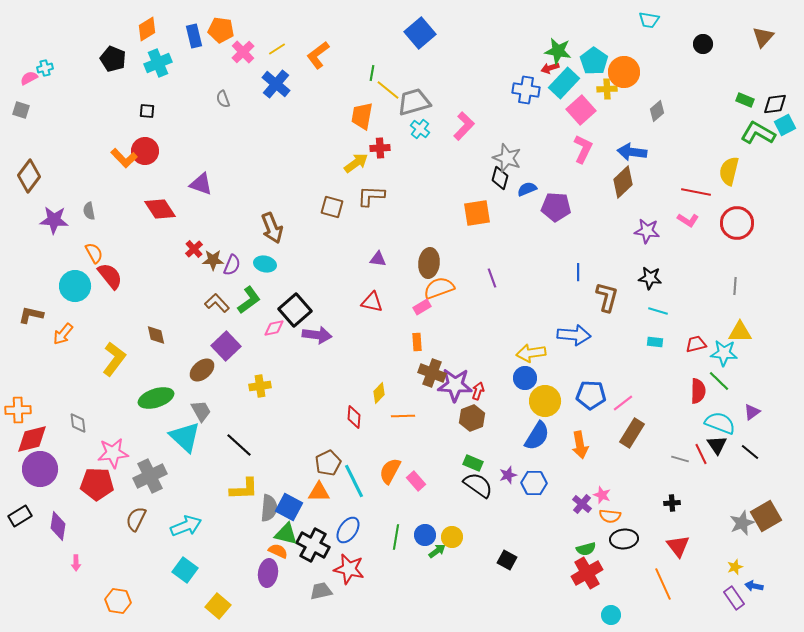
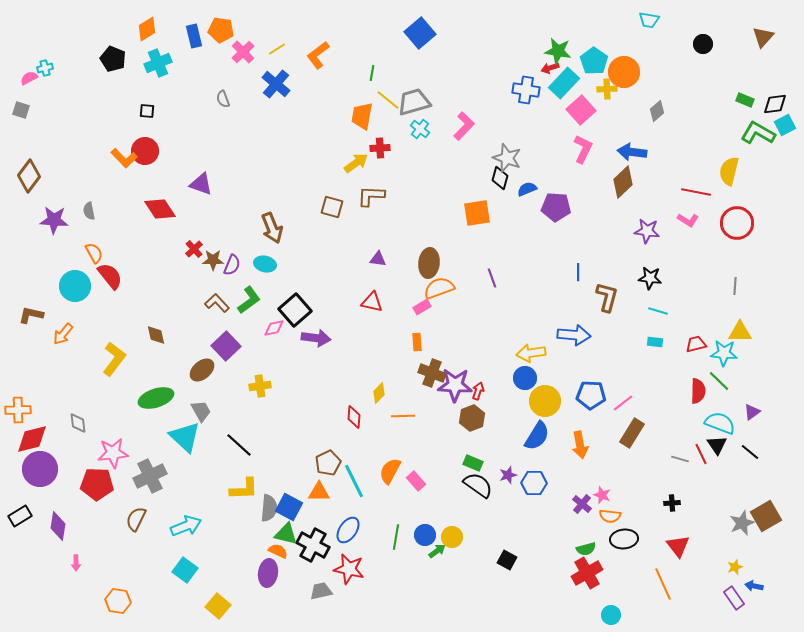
yellow line at (388, 90): moved 10 px down
purple arrow at (317, 335): moved 1 px left, 3 px down
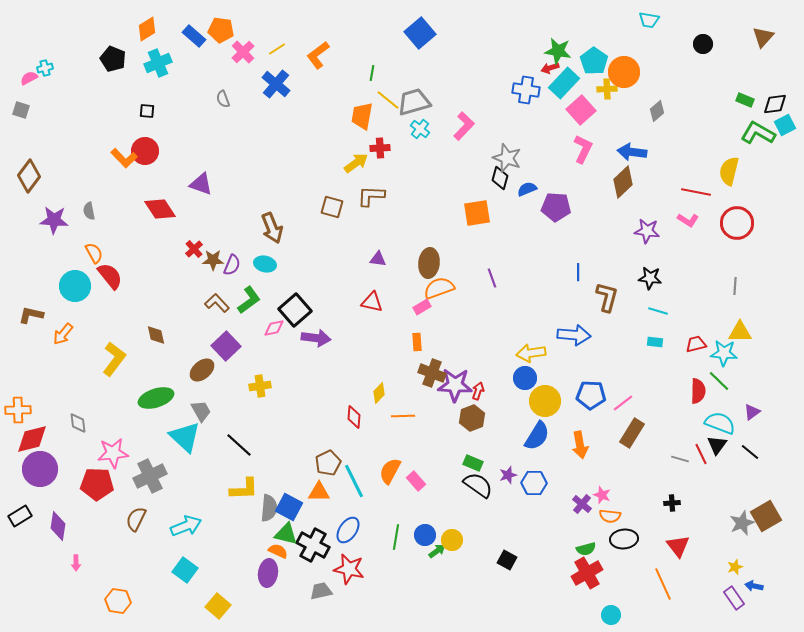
blue rectangle at (194, 36): rotated 35 degrees counterclockwise
black triangle at (717, 445): rotated 10 degrees clockwise
yellow circle at (452, 537): moved 3 px down
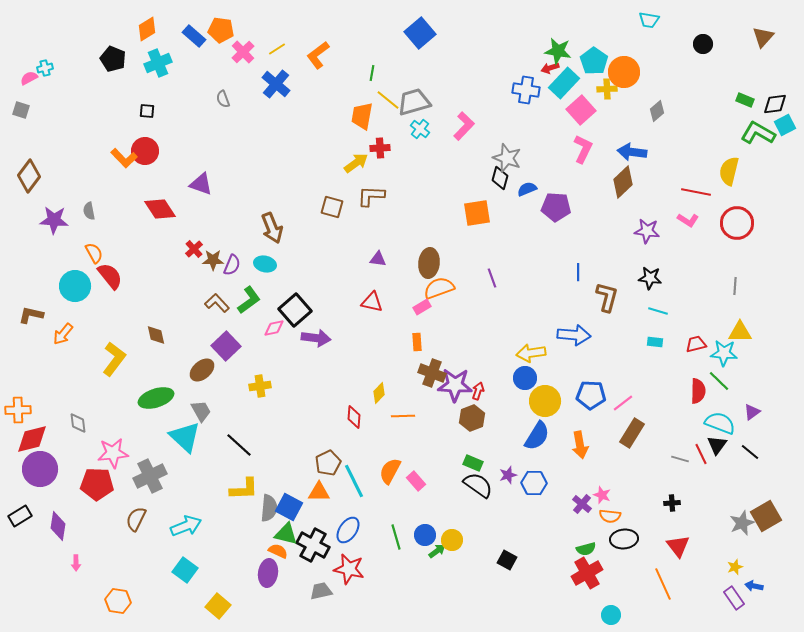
green line at (396, 537): rotated 25 degrees counterclockwise
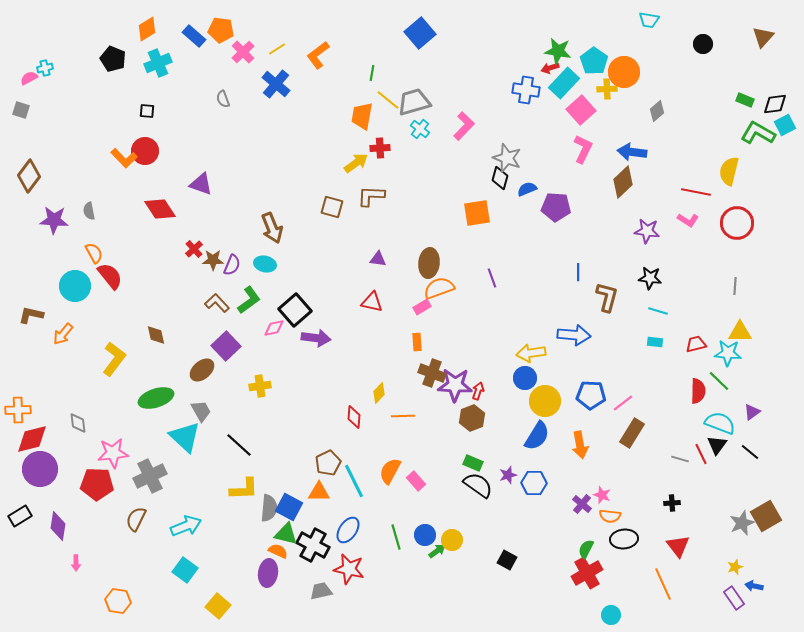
cyan star at (724, 353): moved 4 px right
green semicircle at (586, 549): rotated 132 degrees clockwise
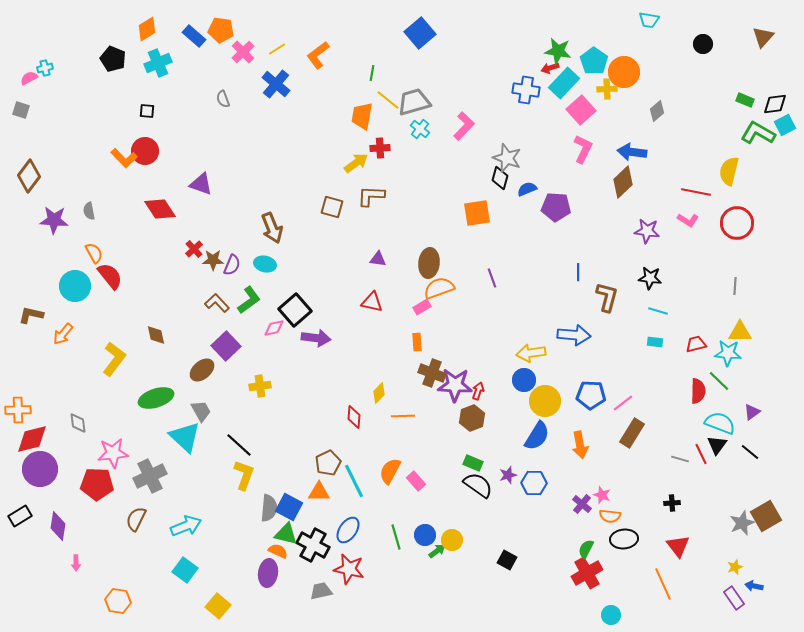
blue circle at (525, 378): moved 1 px left, 2 px down
yellow L-shape at (244, 489): moved 14 px up; rotated 68 degrees counterclockwise
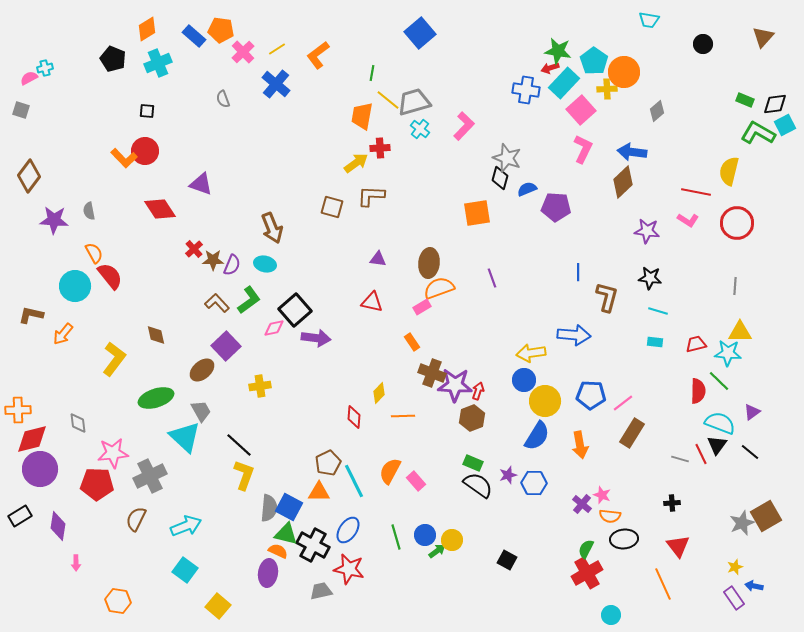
orange rectangle at (417, 342): moved 5 px left; rotated 30 degrees counterclockwise
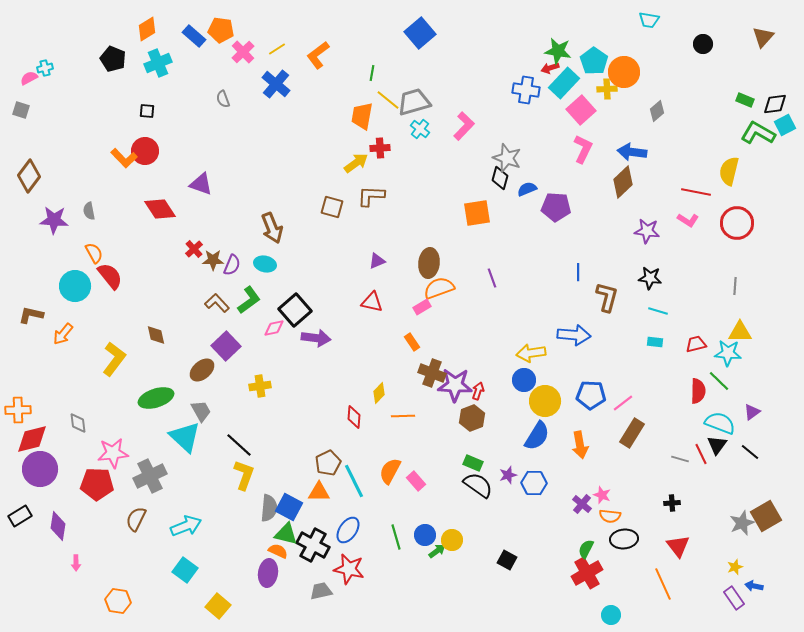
purple triangle at (378, 259): moved 1 px left, 2 px down; rotated 30 degrees counterclockwise
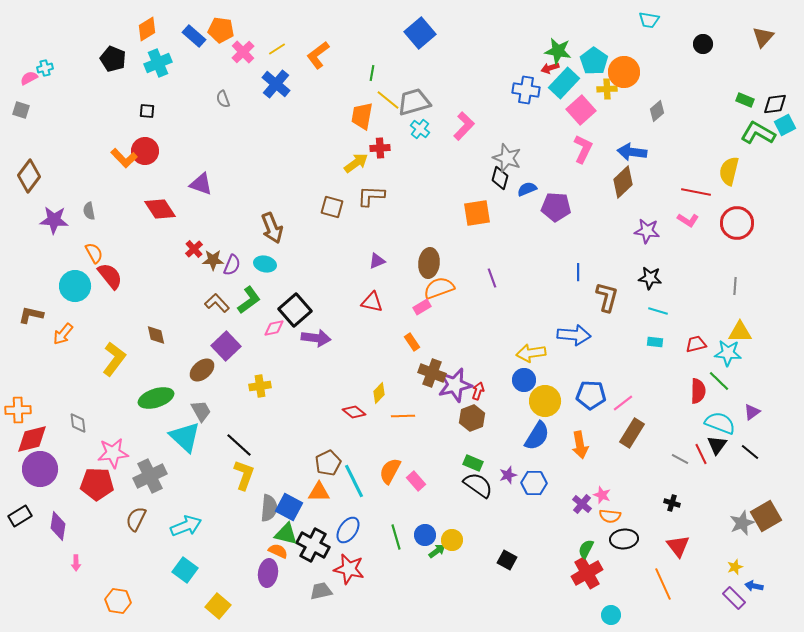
purple star at (455, 385): rotated 16 degrees counterclockwise
red diamond at (354, 417): moved 5 px up; rotated 55 degrees counterclockwise
gray line at (680, 459): rotated 12 degrees clockwise
black cross at (672, 503): rotated 21 degrees clockwise
purple rectangle at (734, 598): rotated 10 degrees counterclockwise
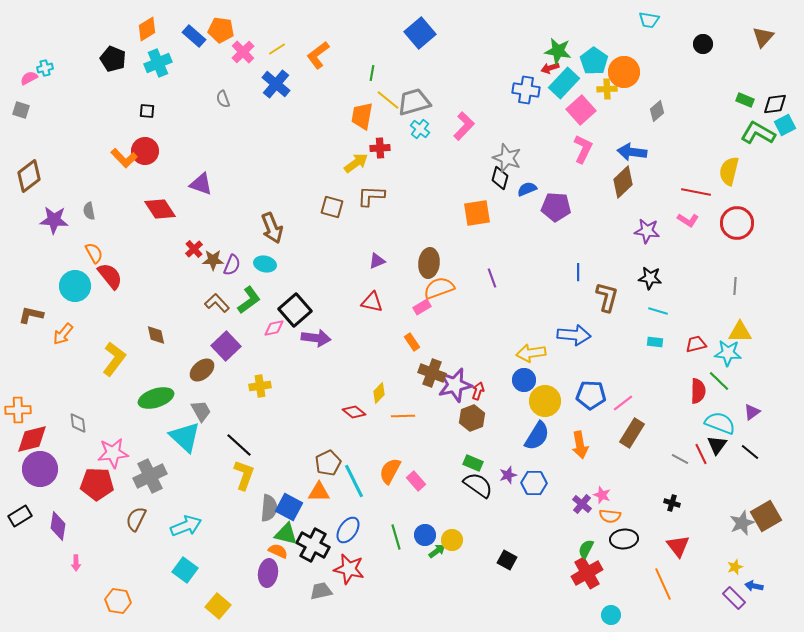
brown diamond at (29, 176): rotated 16 degrees clockwise
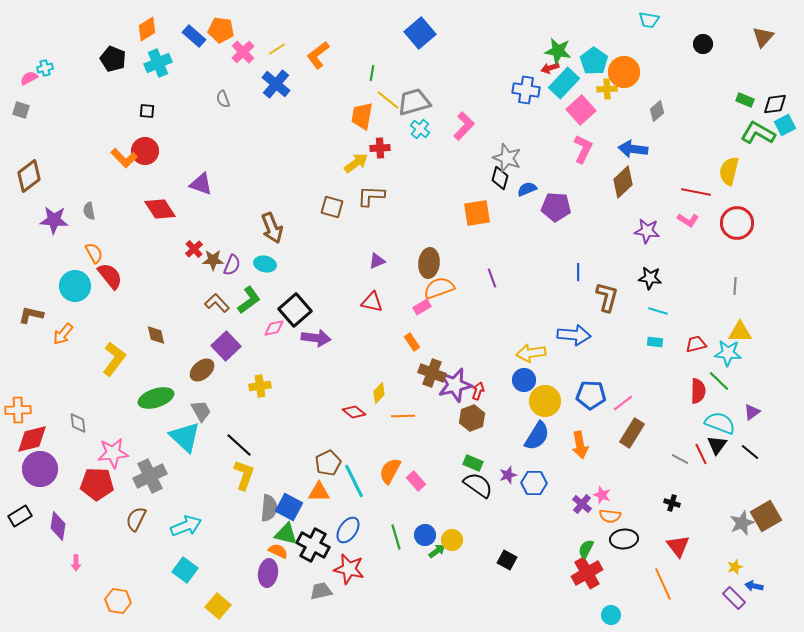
blue arrow at (632, 152): moved 1 px right, 3 px up
